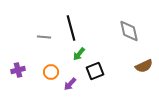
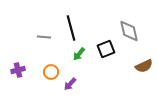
black square: moved 11 px right, 22 px up
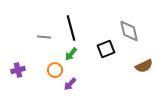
green arrow: moved 8 px left
orange circle: moved 4 px right, 2 px up
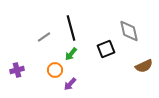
gray line: rotated 40 degrees counterclockwise
purple cross: moved 1 px left
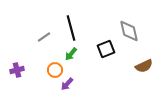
purple arrow: moved 3 px left
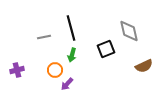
gray line: rotated 24 degrees clockwise
green arrow: moved 1 px right, 1 px down; rotated 24 degrees counterclockwise
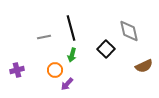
black square: rotated 24 degrees counterclockwise
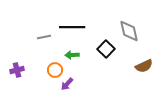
black line: moved 1 px right, 1 px up; rotated 75 degrees counterclockwise
green arrow: rotated 72 degrees clockwise
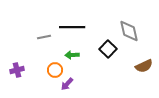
black square: moved 2 px right
